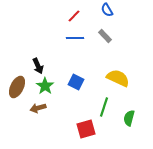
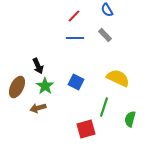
gray rectangle: moved 1 px up
green semicircle: moved 1 px right, 1 px down
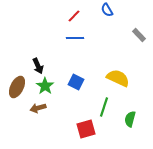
gray rectangle: moved 34 px right
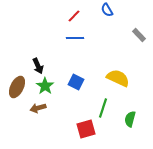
green line: moved 1 px left, 1 px down
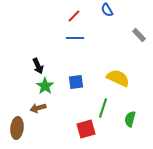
blue square: rotated 35 degrees counterclockwise
brown ellipse: moved 41 px down; rotated 20 degrees counterclockwise
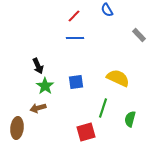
red square: moved 3 px down
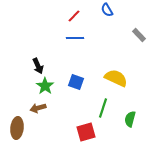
yellow semicircle: moved 2 px left
blue square: rotated 28 degrees clockwise
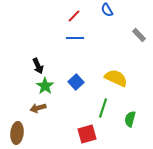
blue square: rotated 28 degrees clockwise
brown ellipse: moved 5 px down
red square: moved 1 px right, 2 px down
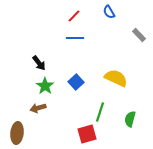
blue semicircle: moved 2 px right, 2 px down
black arrow: moved 1 px right, 3 px up; rotated 14 degrees counterclockwise
green line: moved 3 px left, 4 px down
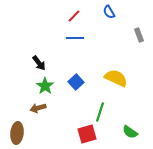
gray rectangle: rotated 24 degrees clockwise
green semicircle: moved 13 px down; rotated 70 degrees counterclockwise
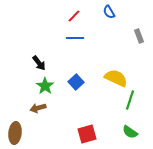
gray rectangle: moved 1 px down
green line: moved 30 px right, 12 px up
brown ellipse: moved 2 px left
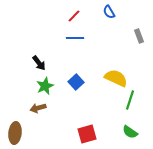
green star: rotated 12 degrees clockwise
